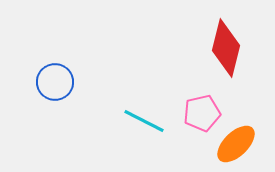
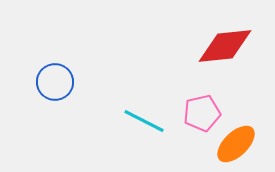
red diamond: moved 1 px left, 2 px up; rotated 70 degrees clockwise
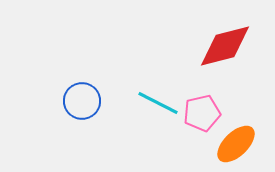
red diamond: rotated 8 degrees counterclockwise
blue circle: moved 27 px right, 19 px down
cyan line: moved 14 px right, 18 px up
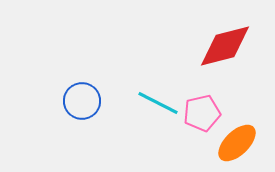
orange ellipse: moved 1 px right, 1 px up
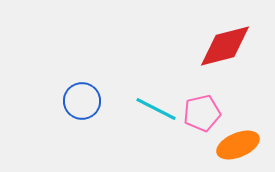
cyan line: moved 2 px left, 6 px down
orange ellipse: moved 1 px right, 2 px down; rotated 21 degrees clockwise
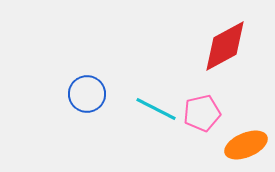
red diamond: rotated 14 degrees counterclockwise
blue circle: moved 5 px right, 7 px up
orange ellipse: moved 8 px right
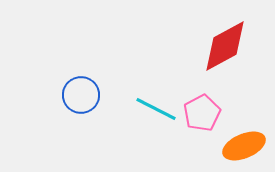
blue circle: moved 6 px left, 1 px down
pink pentagon: rotated 15 degrees counterclockwise
orange ellipse: moved 2 px left, 1 px down
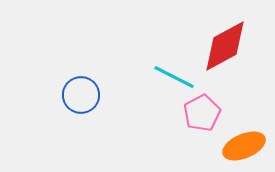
cyan line: moved 18 px right, 32 px up
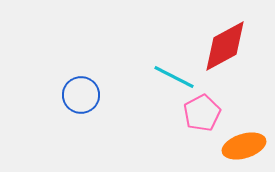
orange ellipse: rotated 6 degrees clockwise
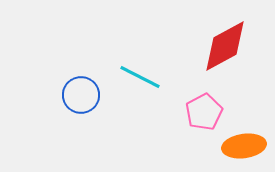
cyan line: moved 34 px left
pink pentagon: moved 2 px right, 1 px up
orange ellipse: rotated 9 degrees clockwise
